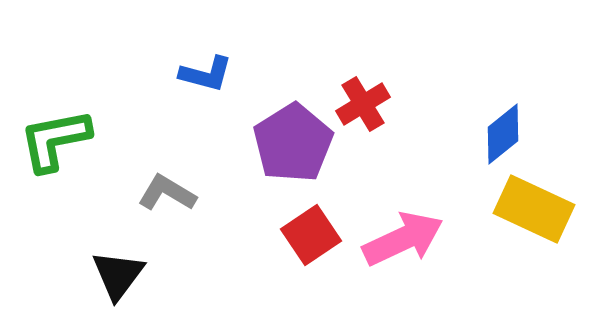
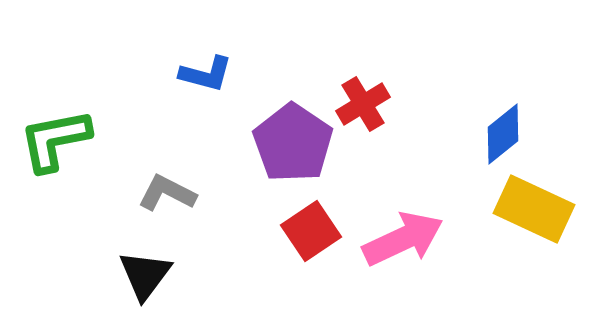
purple pentagon: rotated 6 degrees counterclockwise
gray L-shape: rotated 4 degrees counterclockwise
red square: moved 4 px up
black triangle: moved 27 px right
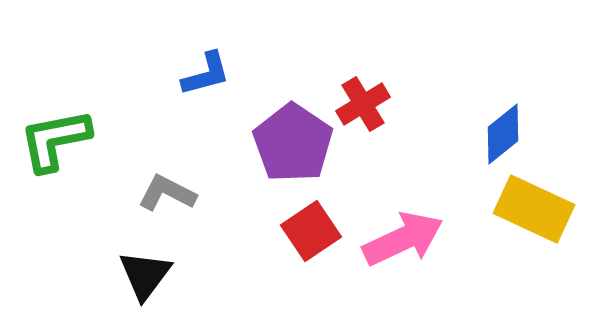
blue L-shape: rotated 30 degrees counterclockwise
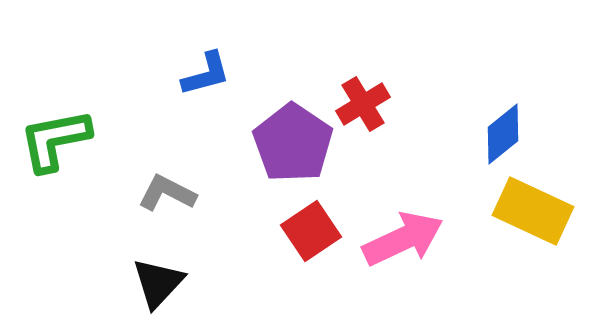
yellow rectangle: moved 1 px left, 2 px down
black triangle: moved 13 px right, 8 px down; rotated 6 degrees clockwise
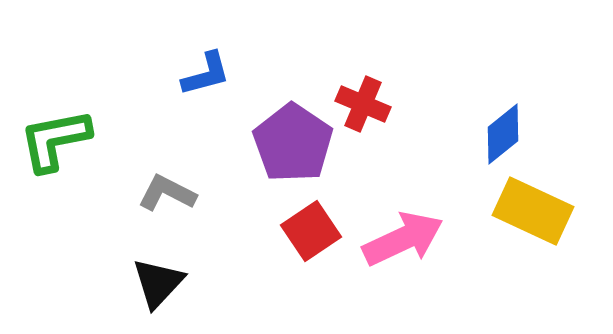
red cross: rotated 36 degrees counterclockwise
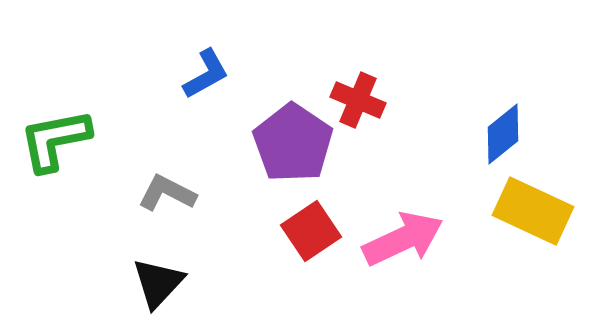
blue L-shape: rotated 14 degrees counterclockwise
red cross: moved 5 px left, 4 px up
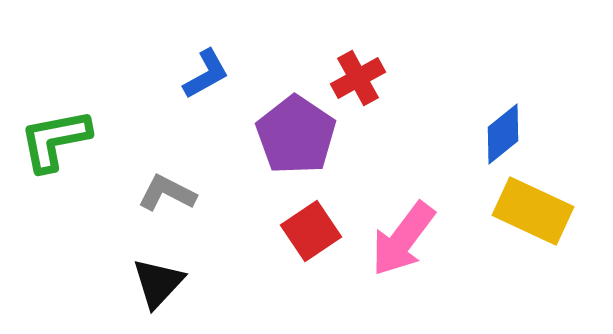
red cross: moved 22 px up; rotated 38 degrees clockwise
purple pentagon: moved 3 px right, 8 px up
pink arrow: rotated 152 degrees clockwise
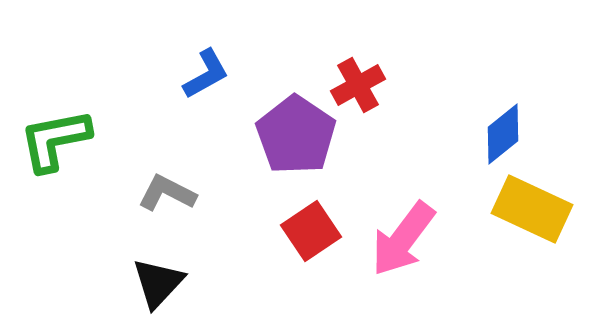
red cross: moved 7 px down
yellow rectangle: moved 1 px left, 2 px up
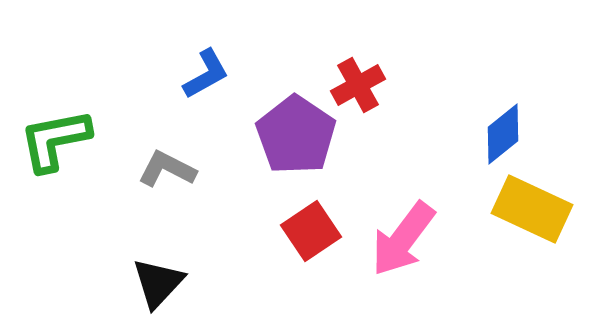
gray L-shape: moved 24 px up
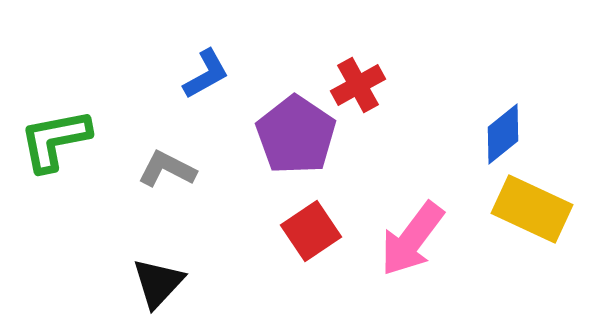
pink arrow: moved 9 px right
